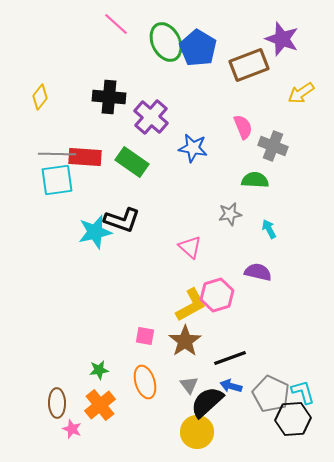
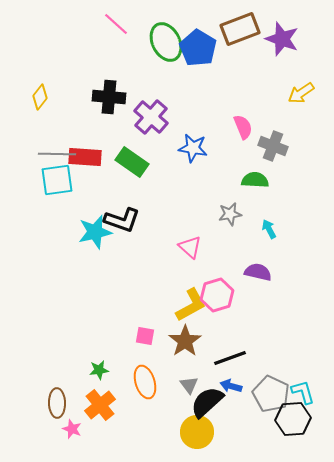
brown rectangle: moved 9 px left, 36 px up
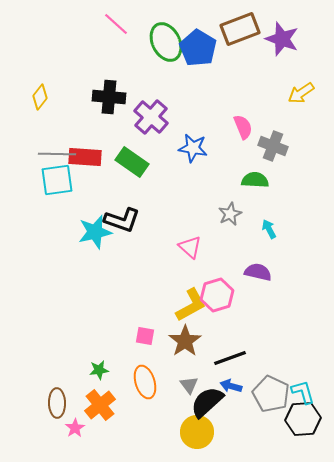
gray star: rotated 15 degrees counterclockwise
black hexagon: moved 10 px right
pink star: moved 3 px right, 1 px up; rotated 18 degrees clockwise
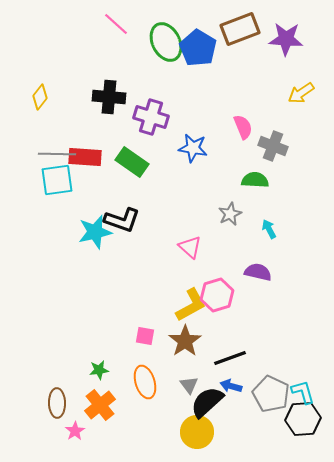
purple star: moved 4 px right; rotated 16 degrees counterclockwise
purple cross: rotated 24 degrees counterclockwise
pink star: moved 3 px down
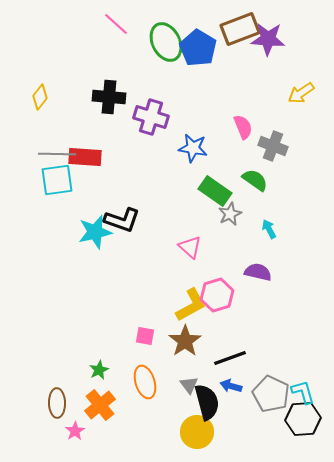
purple star: moved 18 px left
green rectangle: moved 83 px right, 29 px down
green semicircle: rotated 32 degrees clockwise
green star: rotated 18 degrees counterclockwise
black semicircle: rotated 117 degrees clockwise
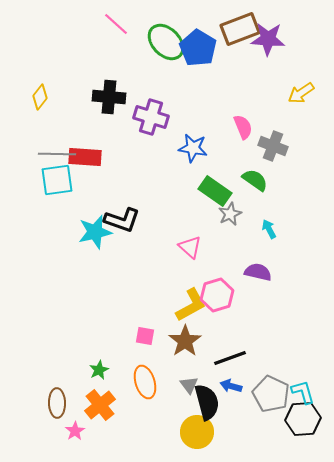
green ellipse: rotated 18 degrees counterclockwise
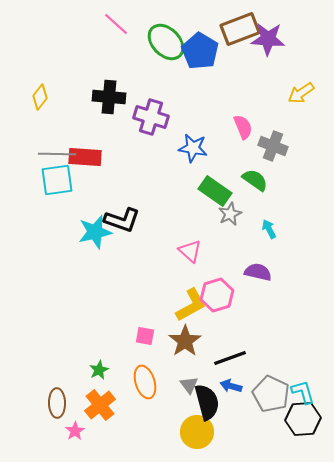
blue pentagon: moved 2 px right, 3 px down
pink triangle: moved 4 px down
